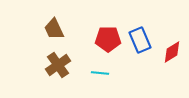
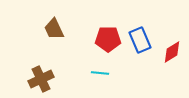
brown cross: moved 17 px left, 14 px down; rotated 10 degrees clockwise
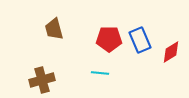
brown trapezoid: rotated 10 degrees clockwise
red pentagon: moved 1 px right
red diamond: moved 1 px left
brown cross: moved 1 px right, 1 px down; rotated 10 degrees clockwise
